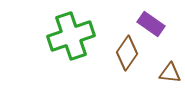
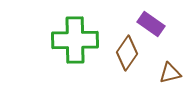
green cross: moved 4 px right, 4 px down; rotated 18 degrees clockwise
brown triangle: rotated 20 degrees counterclockwise
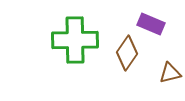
purple rectangle: rotated 12 degrees counterclockwise
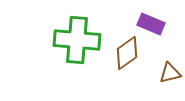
green cross: moved 2 px right; rotated 6 degrees clockwise
brown diamond: rotated 20 degrees clockwise
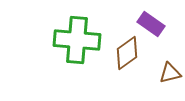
purple rectangle: rotated 12 degrees clockwise
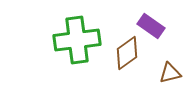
purple rectangle: moved 2 px down
green cross: rotated 12 degrees counterclockwise
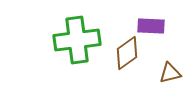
purple rectangle: rotated 32 degrees counterclockwise
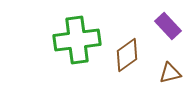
purple rectangle: moved 17 px right; rotated 44 degrees clockwise
brown diamond: moved 2 px down
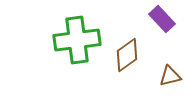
purple rectangle: moved 6 px left, 7 px up
brown triangle: moved 3 px down
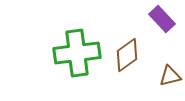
green cross: moved 13 px down
